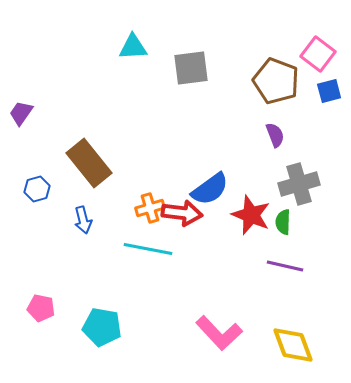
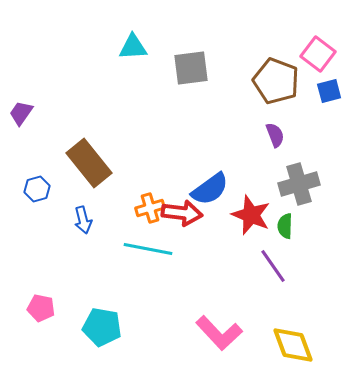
green semicircle: moved 2 px right, 4 px down
purple line: moved 12 px left; rotated 42 degrees clockwise
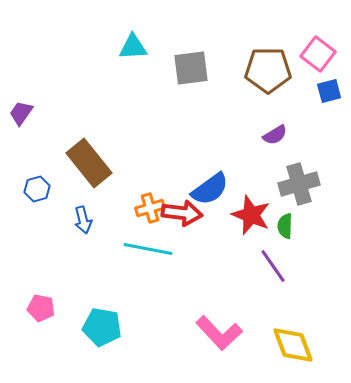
brown pentagon: moved 8 px left, 11 px up; rotated 21 degrees counterclockwise
purple semicircle: rotated 80 degrees clockwise
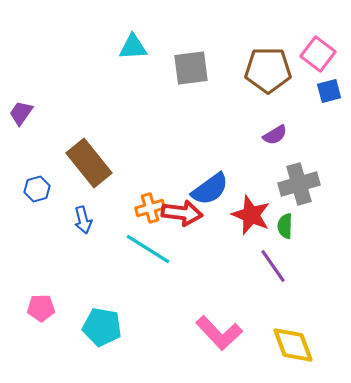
cyan line: rotated 21 degrees clockwise
pink pentagon: rotated 12 degrees counterclockwise
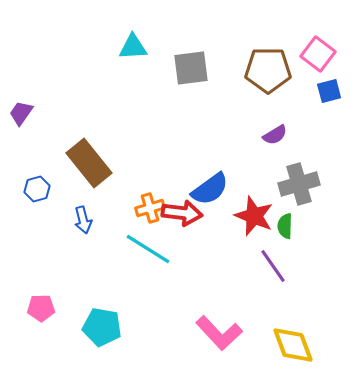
red star: moved 3 px right, 1 px down
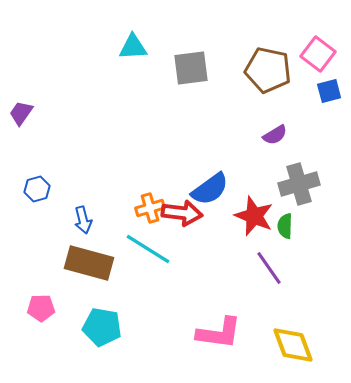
brown pentagon: rotated 12 degrees clockwise
brown rectangle: moved 100 px down; rotated 36 degrees counterclockwise
purple line: moved 4 px left, 2 px down
pink L-shape: rotated 39 degrees counterclockwise
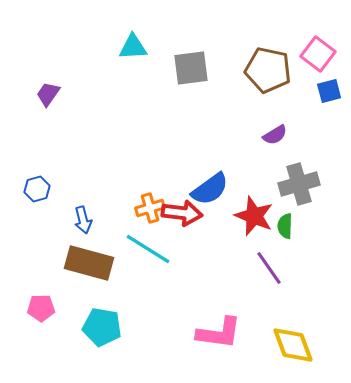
purple trapezoid: moved 27 px right, 19 px up
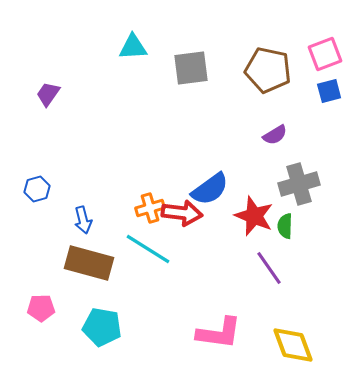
pink square: moved 7 px right; rotated 32 degrees clockwise
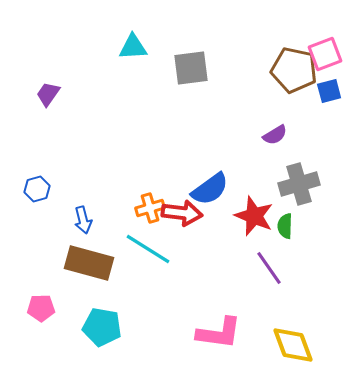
brown pentagon: moved 26 px right
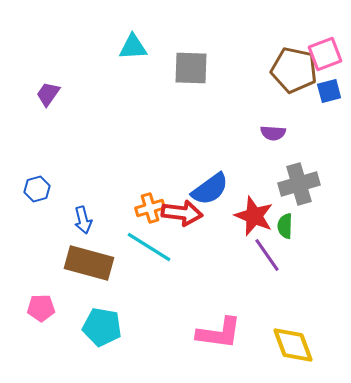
gray square: rotated 9 degrees clockwise
purple semicircle: moved 2 px left, 2 px up; rotated 35 degrees clockwise
cyan line: moved 1 px right, 2 px up
purple line: moved 2 px left, 13 px up
